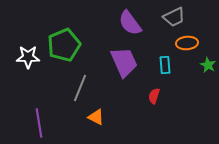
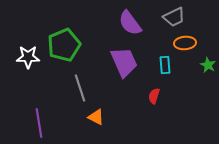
orange ellipse: moved 2 px left
gray line: rotated 40 degrees counterclockwise
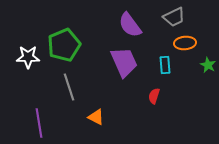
purple semicircle: moved 2 px down
gray line: moved 11 px left, 1 px up
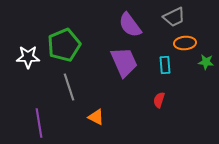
green star: moved 2 px left, 3 px up; rotated 21 degrees counterclockwise
red semicircle: moved 5 px right, 4 px down
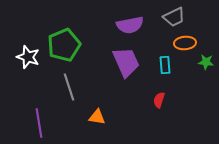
purple semicircle: rotated 64 degrees counterclockwise
white star: rotated 20 degrees clockwise
purple trapezoid: moved 2 px right
orange triangle: moved 1 px right; rotated 18 degrees counterclockwise
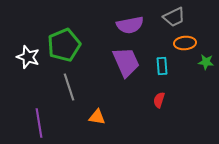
cyan rectangle: moved 3 px left, 1 px down
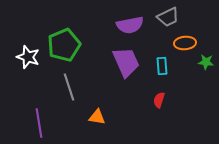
gray trapezoid: moved 6 px left
